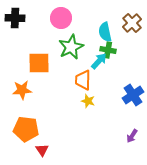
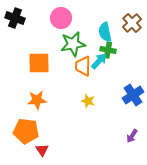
black cross: rotated 18 degrees clockwise
green star: moved 2 px right, 3 px up; rotated 15 degrees clockwise
orange trapezoid: moved 14 px up
orange star: moved 15 px right, 10 px down
orange pentagon: moved 2 px down
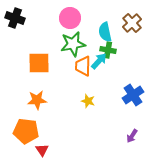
pink circle: moved 9 px right
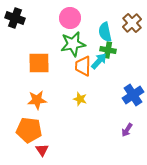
yellow star: moved 8 px left, 2 px up
orange pentagon: moved 3 px right, 1 px up
purple arrow: moved 5 px left, 6 px up
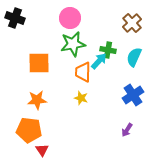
cyan semicircle: moved 29 px right, 25 px down; rotated 36 degrees clockwise
orange trapezoid: moved 6 px down
yellow star: moved 1 px right, 1 px up
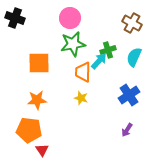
brown cross: rotated 18 degrees counterclockwise
green cross: rotated 28 degrees counterclockwise
blue cross: moved 4 px left
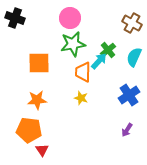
green cross: rotated 21 degrees counterclockwise
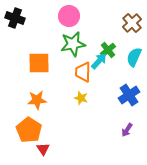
pink circle: moved 1 px left, 2 px up
brown cross: rotated 18 degrees clockwise
orange pentagon: rotated 25 degrees clockwise
red triangle: moved 1 px right, 1 px up
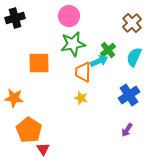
black cross: rotated 36 degrees counterclockwise
cyan arrow: rotated 24 degrees clockwise
orange star: moved 23 px left, 2 px up; rotated 12 degrees clockwise
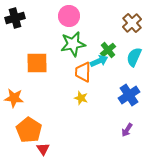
orange square: moved 2 px left
